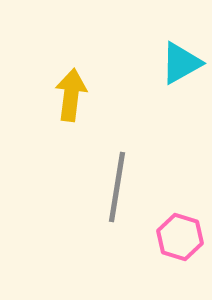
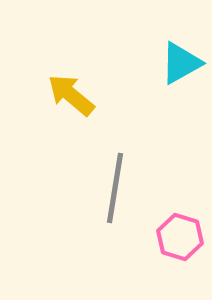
yellow arrow: rotated 57 degrees counterclockwise
gray line: moved 2 px left, 1 px down
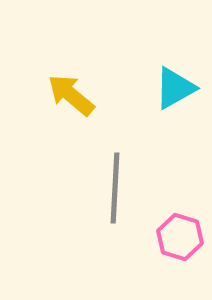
cyan triangle: moved 6 px left, 25 px down
gray line: rotated 6 degrees counterclockwise
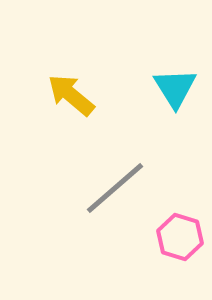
cyan triangle: rotated 33 degrees counterclockwise
gray line: rotated 46 degrees clockwise
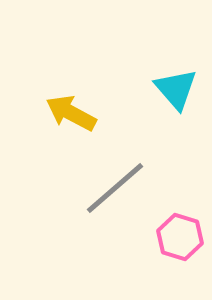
cyan triangle: moved 1 px right, 1 px down; rotated 9 degrees counterclockwise
yellow arrow: moved 18 px down; rotated 12 degrees counterclockwise
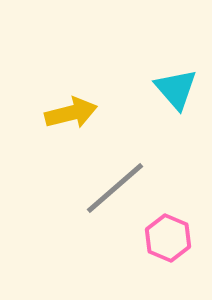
yellow arrow: rotated 138 degrees clockwise
pink hexagon: moved 12 px left, 1 px down; rotated 6 degrees clockwise
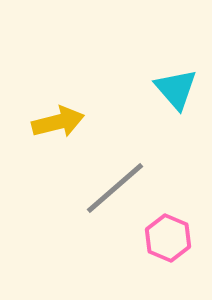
yellow arrow: moved 13 px left, 9 px down
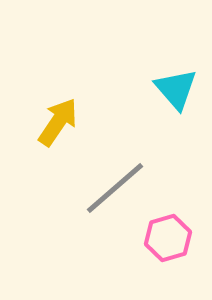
yellow arrow: rotated 42 degrees counterclockwise
pink hexagon: rotated 21 degrees clockwise
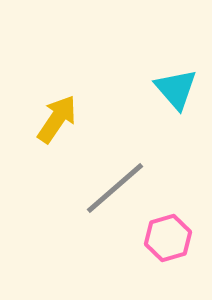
yellow arrow: moved 1 px left, 3 px up
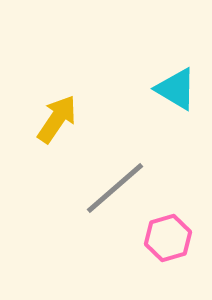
cyan triangle: rotated 18 degrees counterclockwise
